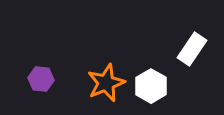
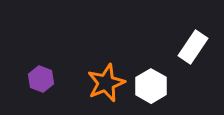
white rectangle: moved 1 px right, 2 px up
purple hexagon: rotated 15 degrees clockwise
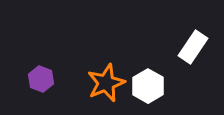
white hexagon: moved 3 px left
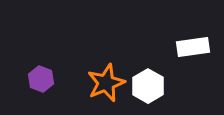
white rectangle: rotated 48 degrees clockwise
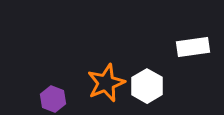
purple hexagon: moved 12 px right, 20 px down
white hexagon: moved 1 px left
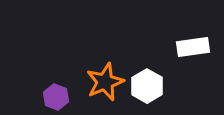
orange star: moved 1 px left, 1 px up
purple hexagon: moved 3 px right, 2 px up
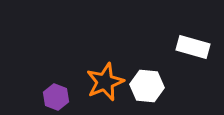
white rectangle: rotated 24 degrees clockwise
white hexagon: rotated 24 degrees counterclockwise
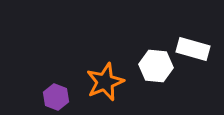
white rectangle: moved 2 px down
white hexagon: moved 9 px right, 20 px up
